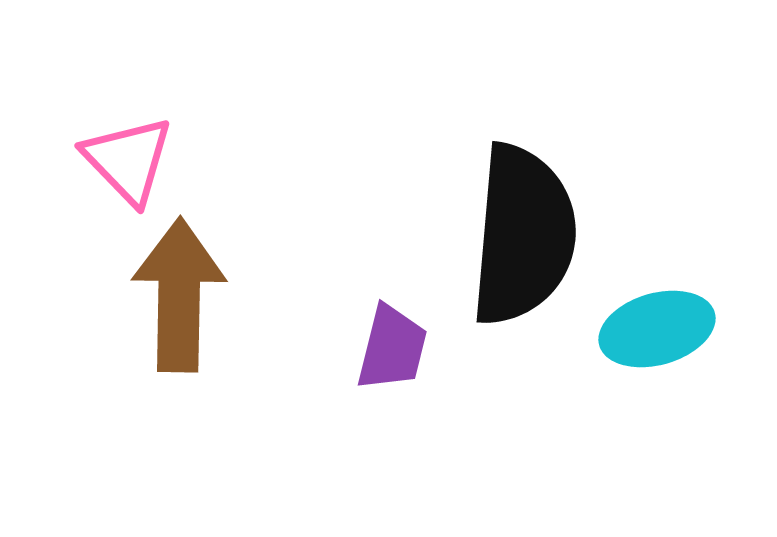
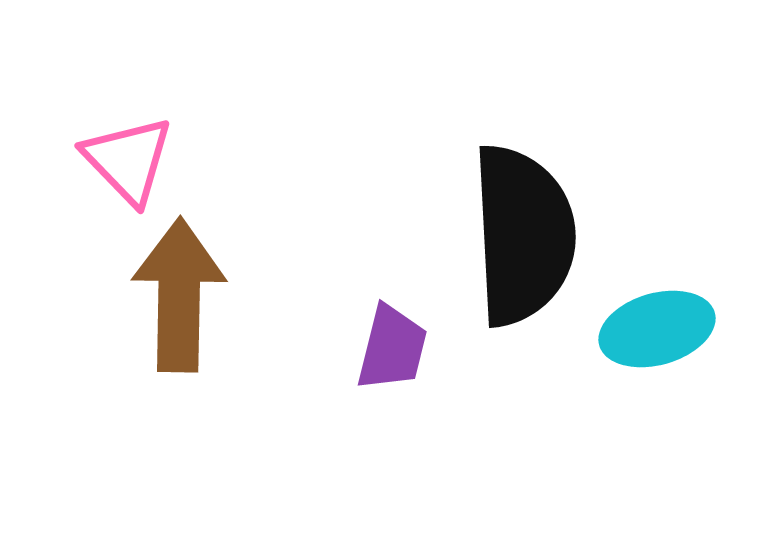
black semicircle: rotated 8 degrees counterclockwise
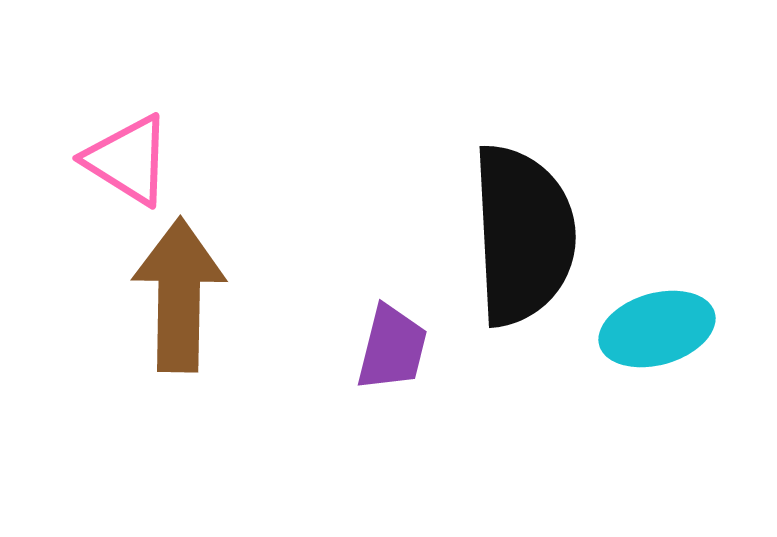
pink triangle: rotated 14 degrees counterclockwise
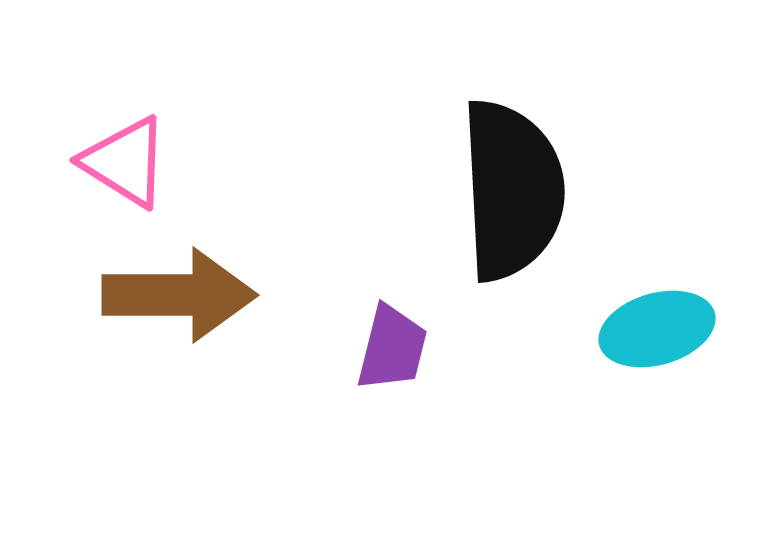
pink triangle: moved 3 px left, 2 px down
black semicircle: moved 11 px left, 45 px up
brown arrow: rotated 89 degrees clockwise
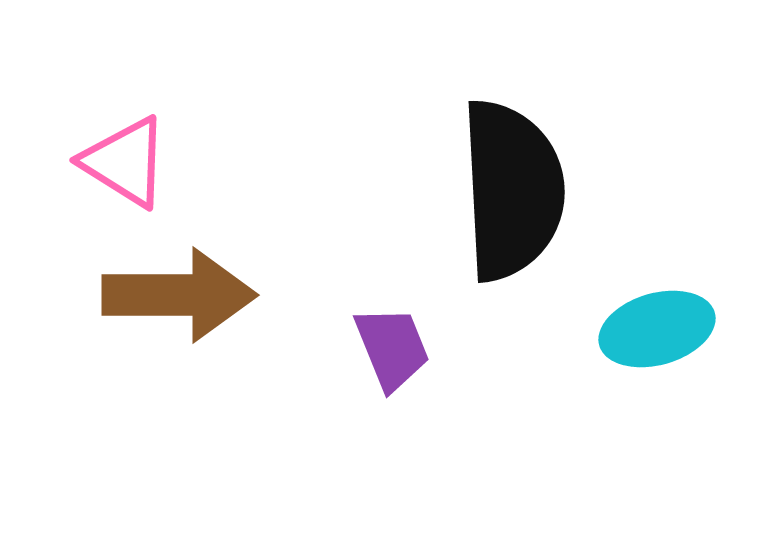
purple trapezoid: rotated 36 degrees counterclockwise
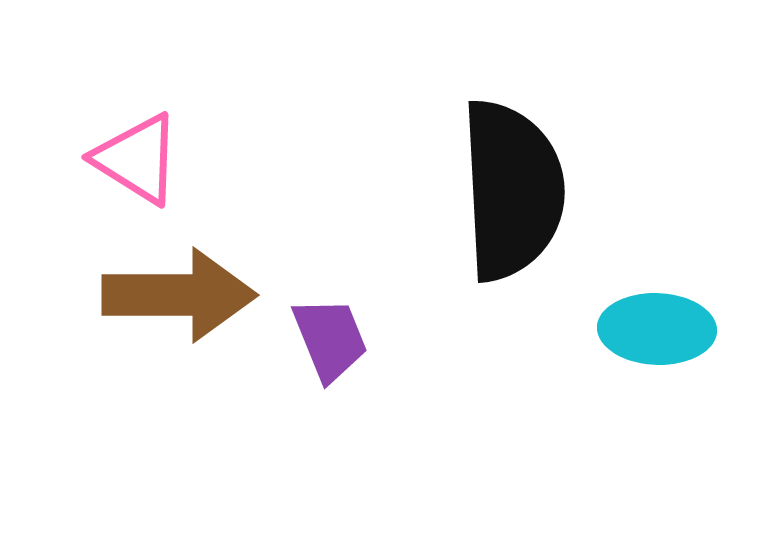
pink triangle: moved 12 px right, 3 px up
cyan ellipse: rotated 18 degrees clockwise
purple trapezoid: moved 62 px left, 9 px up
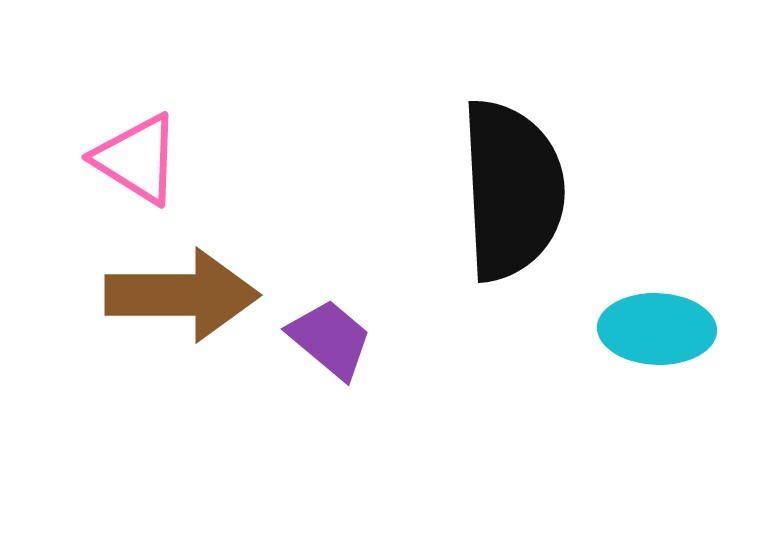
brown arrow: moved 3 px right
purple trapezoid: rotated 28 degrees counterclockwise
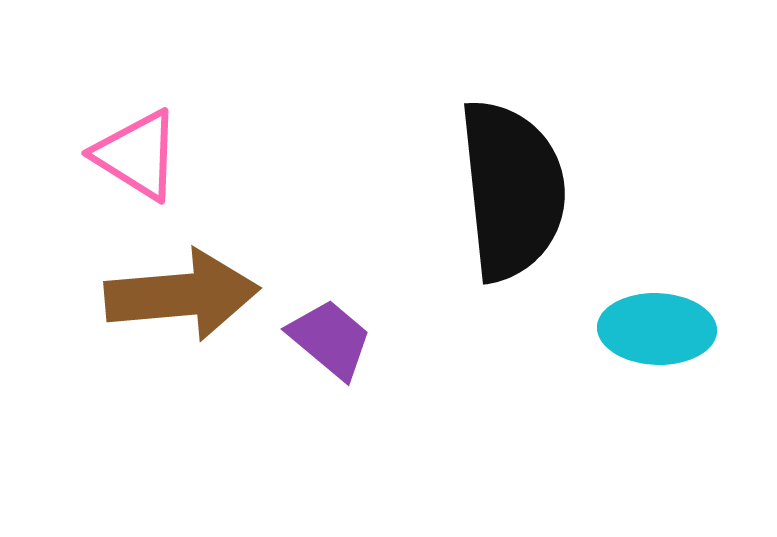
pink triangle: moved 4 px up
black semicircle: rotated 3 degrees counterclockwise
brown arrow: rotated 5 degrees counterclockwise
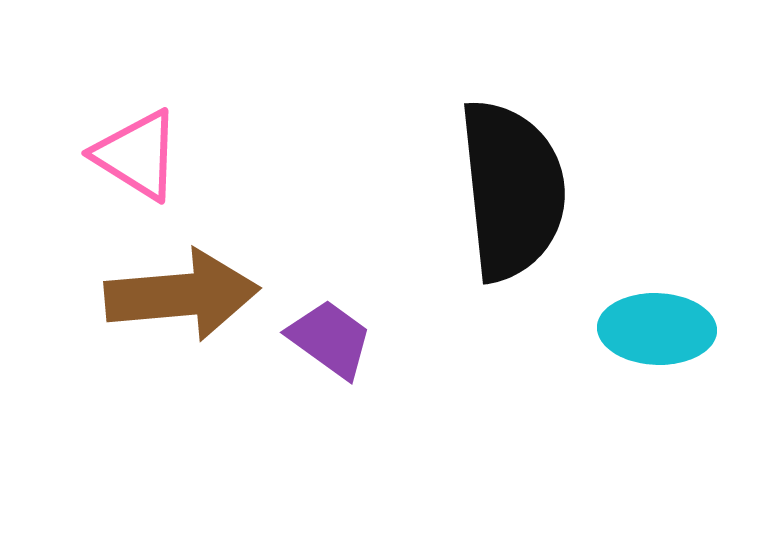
purple trapezoid: rotated 4 degrees counterclockwise
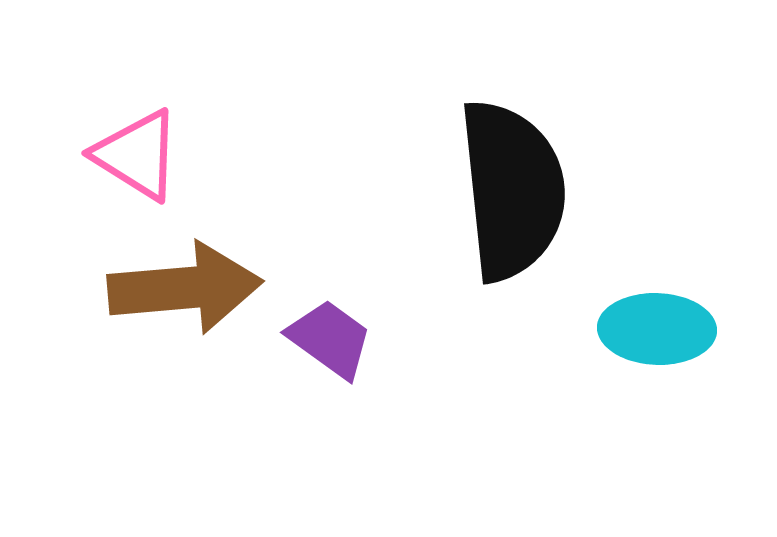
brown arrow: moved 3 px right, 7 px up
